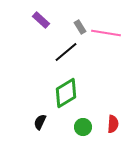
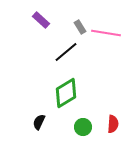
black semicircle: moved 1 px left
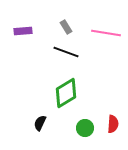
purple rectangle: moved 18 px left, 11 px down; rotated 48 degrees counterclockwise
gray rectangle: moved 14 px left
black line: rotated 60 degrees clockwise
black semicircle: moved 1 px right, 1 px down
green circle: moved 2 px right, 1 px down
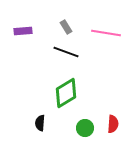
black semicircle: rotated 21 degrees counterclockwise
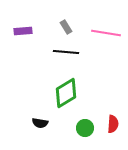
black line: rotated 15 degrees counterclockwise
black semicircle: rotated 84 degrees counterclockwise
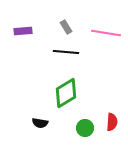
red semicircle: moved 1 px left, 2 px up
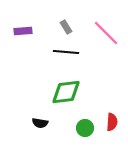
pink line: rotated 36 degrees clockwise
green diamond: moved 1 px up; rotated 24 degrees clockwise
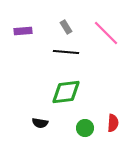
red semicircle: moved 1 px right, 1 px down
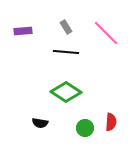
green diamond: rotated 40 degrees clockwise
red semicircle: moved 2 px left, 1 px up
